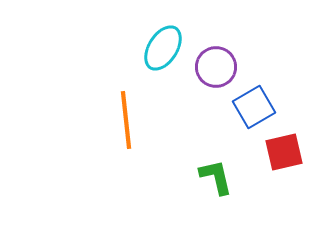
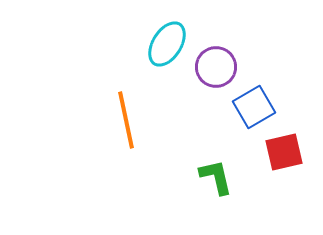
cyan ellipse: moved 4 px right, 4 px up
orange line: rotated 6 degrees counterclockwise
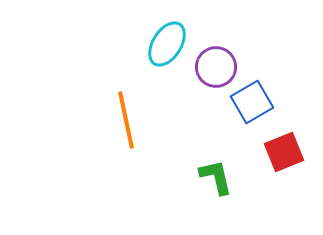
blue square: moved 2 px left, 5 px up
red square: rotated 9 degrees counterclockwise
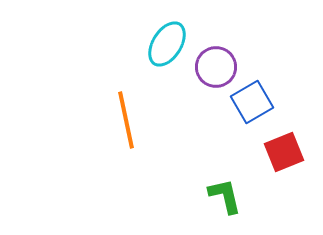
green L-shape: moved 9 px right, 19 px down
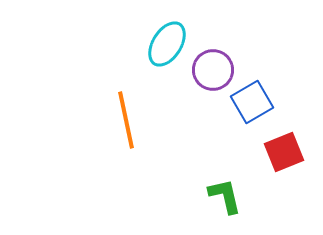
purple circle: moved 3 px left, 3 px down
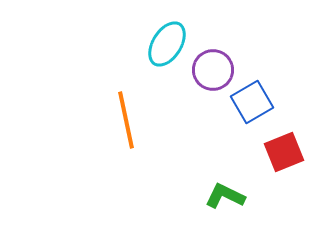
green L-shape: rotated 51 degrees counterclockwise
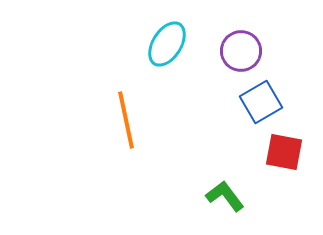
purple circle: moved 28 px right, 19 px up
blue square: moved 9 px right
red square: rotated 33 degrees clockwise
green L-shape: rotated 27 degrees clockwise
